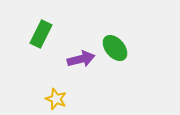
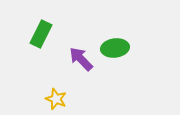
green ellipse: rotated 56 degrees counterclockwise
purple arrow: rotated 120 degrees counterclockwise
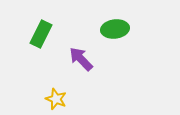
green ellipse: moved 19 px up
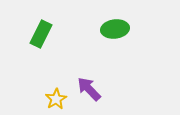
purple arrow: moved 8 px right, 30 px down
yellow star: rotated 20 degrees clockwise
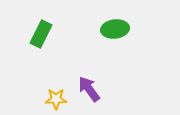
purple arrow: rotated 8 degrees clockwise
yellow star: rotated 30 degrees clockwise
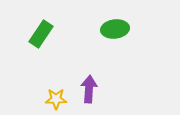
green rectangle: rotated 8 degrees clockwise
purple arrow: rotated 40 degrees clockwise
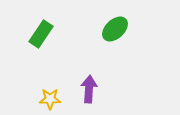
green ellipse: rotated 36 degrees counterclockwise
yellow star: moved 6 px left
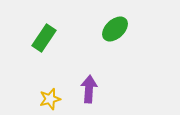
green rectangle: moved 3 px right, 4 px down
yellow star: rotated 15 degrees counterclockwise
